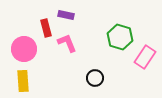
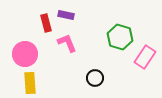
red rectangle: moved 5 px up
pink circle: moved 1 px right, 5 px down
yellow rectangle: moved 7 px right, 2 px down
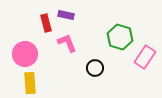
black circle: moved 10 px up
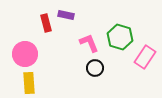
pink L-shape: moved 22 px right
yellow rectangle: moved 1 px left
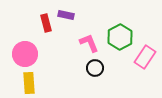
green hexagon: rotated 15 degrees clockwise
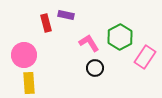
pink L-shape: rotated 10 degrees counterclockwise
pink circle: moved 1 px left, 1 px down
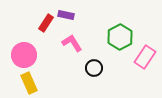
red rectangle: rotated 48 degrees clockwise
pink L-shape: moved 17 px left
black circle: moved 1 px left
yellow rectangle: rotated 20 degrees counterclockwise
